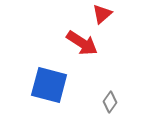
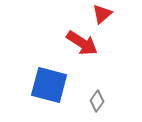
gray diamond: moved 13 px left, 1 px up
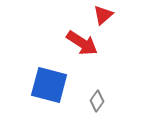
red triangle: moved 1 px right, 1 px down
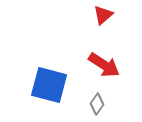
red arrow: moved 22 px right, 22 px down
gray diamond: moved 3 px down
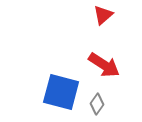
blue square: moved 12 px right, 7 px down
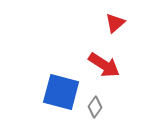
red triangle: moved 12 px right, 8 px down
gray diamond: moved 2 px left, 3 px down
